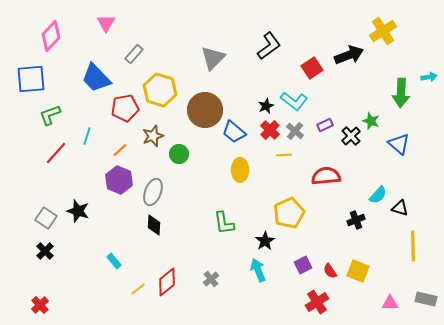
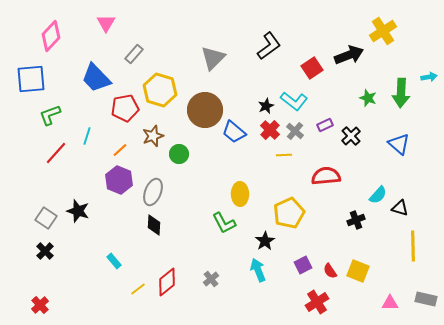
green star at (371, 121): moved 3 px left, 23 px up
yellow ellipse at (240, 170): moved 24 px down
green L-shape at (224, 223): rotated 20 degrees counterclockwise
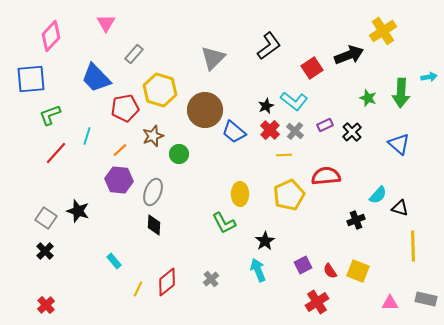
black cross at (351, 136): moved 1 px right, 4 px up
purple hexagon at (119, 180): rotated 16 degrees counterclockwise
yellow pentagon at (289, 213): moved 18 px up
yellow line at (138, 289): rotated 28 degrees counterclockwise
red cross at (40, 305): moved 6 px right
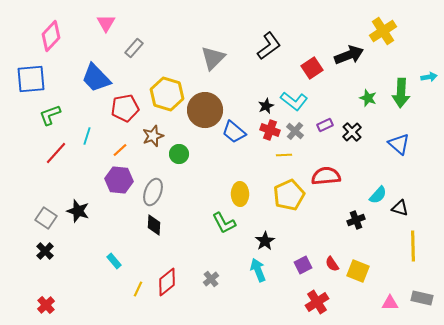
gray rectangle at (134, 54): moved 6 px up
yellow hexagon at (160, 90): moved 7 px right, 4 px down
red cross at (270, 130): rotated 24 degrees counterclockwise
red semicircle at (330, 271): moved 2 px right, 7 px up
gray rectangle at (426, 299): moved 4 px left, 1 px up
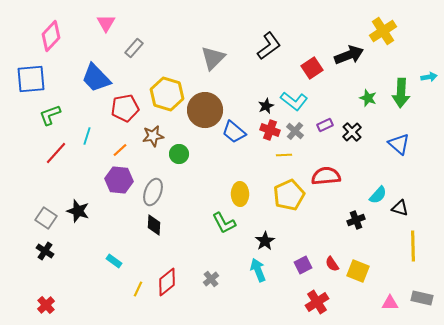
brown star at (153, 136): rotated 10 degrees clockwise
black cross at (45, 251): rotated 12 degrees counterclockwise
cyan rectangle at (114, 261): rotated 14 degrees counterclockwise
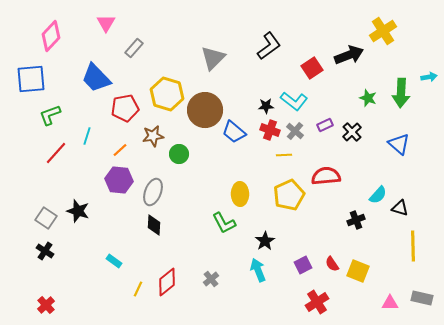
black star at (266, 106): rotated 21 degrees clockwise
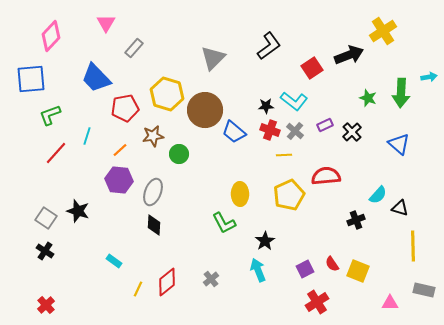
purple square at (303, 265): moved 2 px right, 4 px down
gray rectangle at (422, 298): moved 2 px right, 8 px up
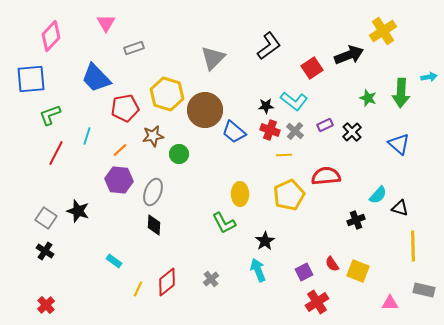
gray rectangle at (134, 48): rotated 30 degrees clockwise
red line at (56, 153): rotated 15 degrees counterclockwise
purple square at (305, 269): moved 1 px left, 3 px down
